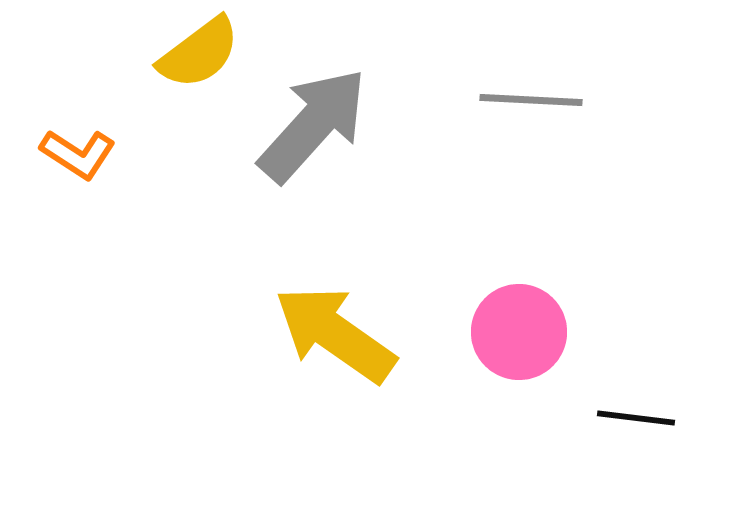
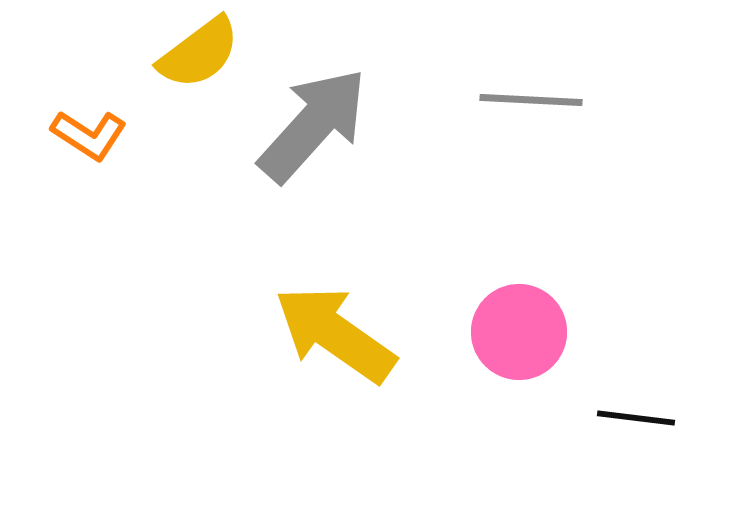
orange L-shape: moved 11 px right, 19 px up
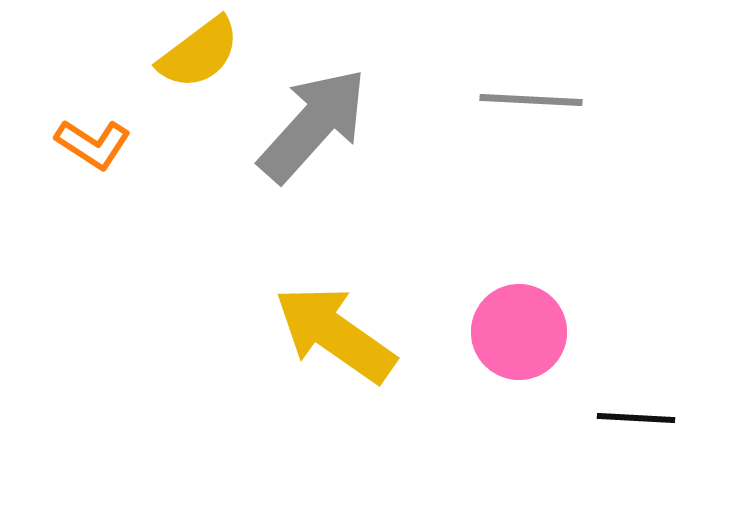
orange L-shape: moved 4 px right, 9 px down
black line: rotated 4 degrees counterclockwise
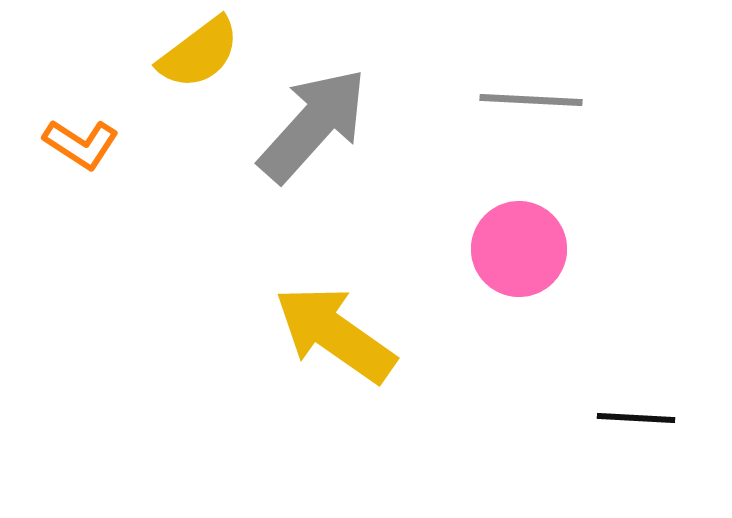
orange L-shape: moved 12 px left
pink circle: moved 83 px up
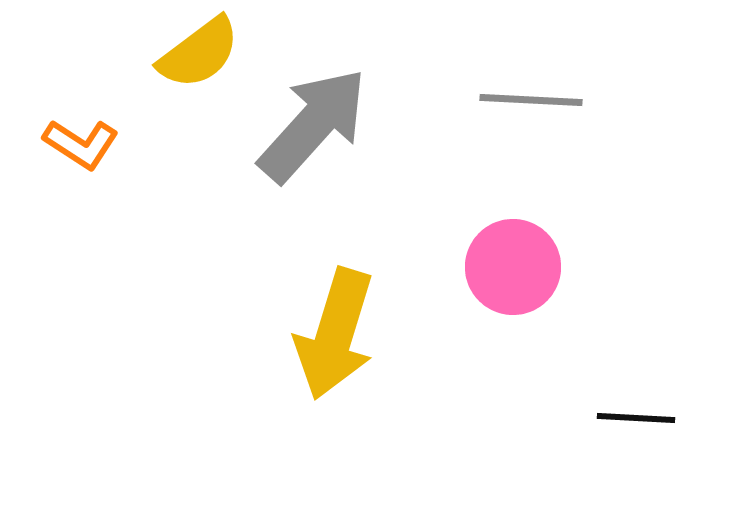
pink circle: moved 6 px left, 18 px down
yellow arrow: rotated 108 degrees counterclockwise
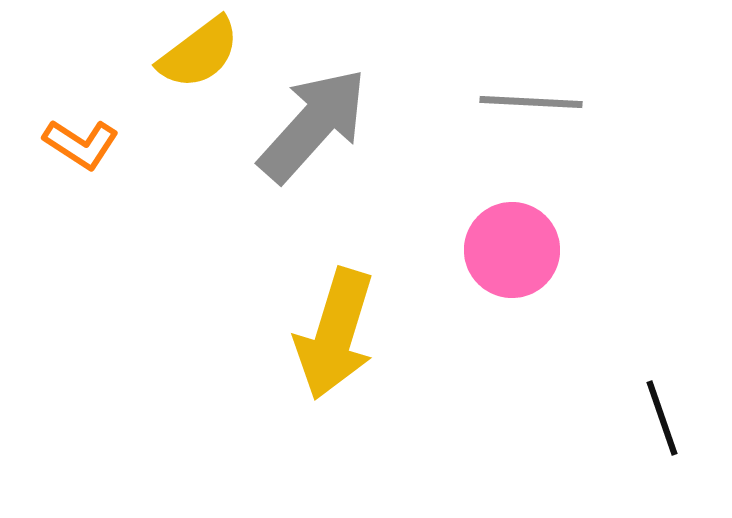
gray line: moved 2 px down
pink circle: moved 1 px left, 17 px up
black line: moved 26 px right; rotated 68 degrees clockwise
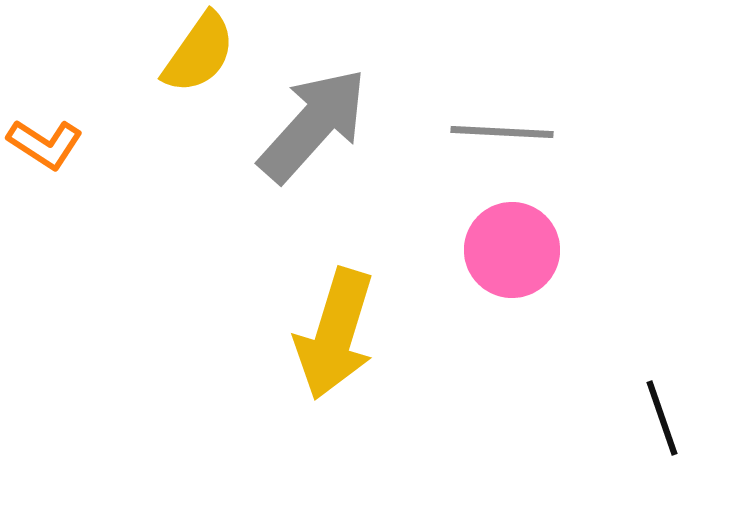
yellow semicircle: rotated 18 degrees counterclockwise
gray line: moved 29 px left, 30 px down
orange L-shape: moved 36 px left
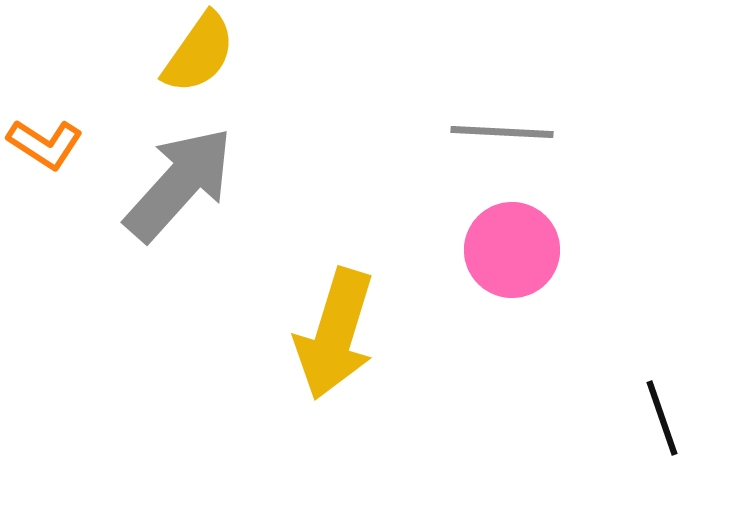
gray arrow: moved 134 px left, 59 px down
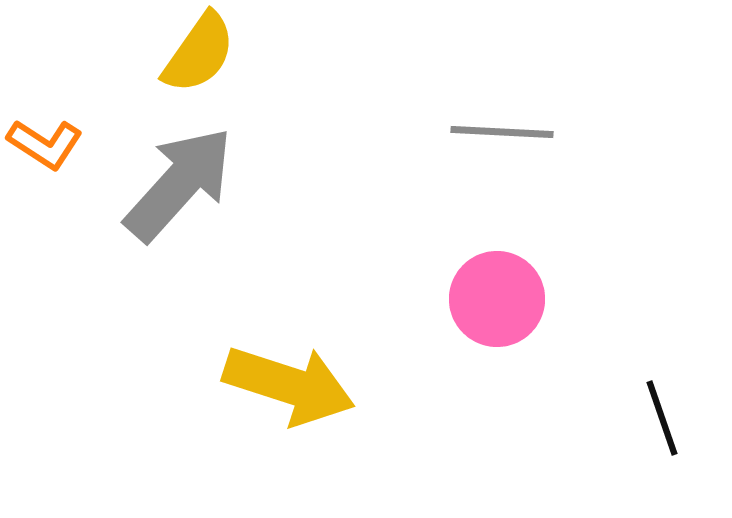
pink circle: moved 15 px left, 49 px down
yellow arrow: moved 46 px left, 51 px down; rotated 89 degrees counterclockwise
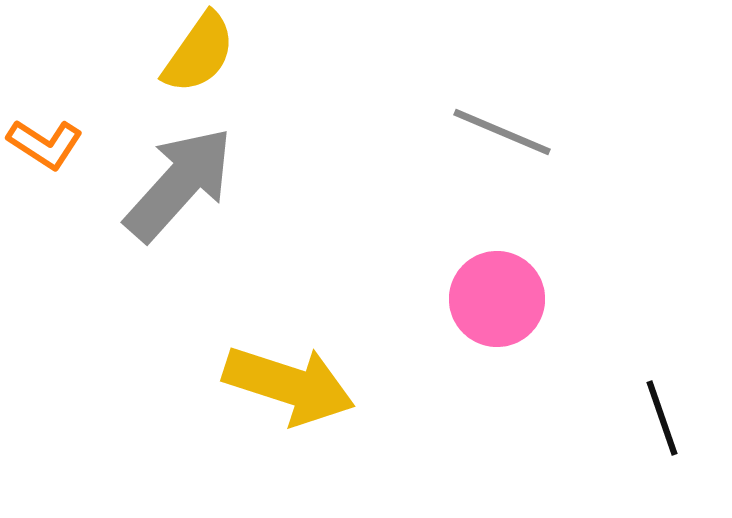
gray line: rotated 20 degrees clockwise
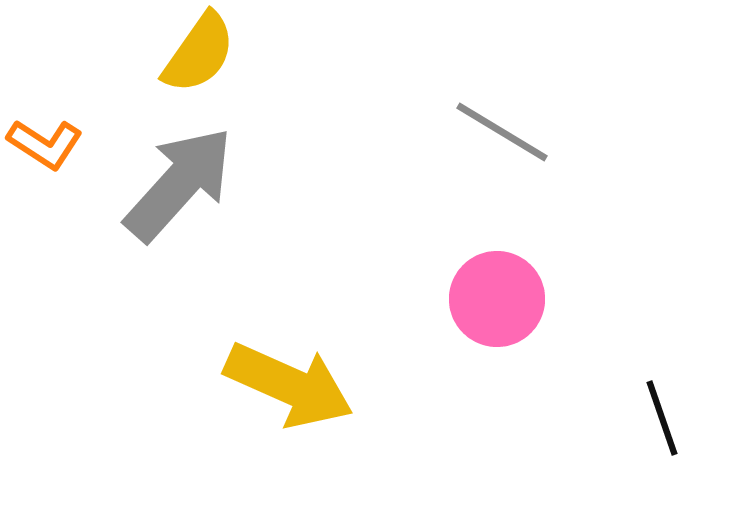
gray line: rotated 8 degrees clockwise
yellow arrow: rotated 6 degrees clockwise
